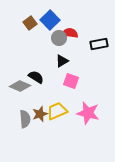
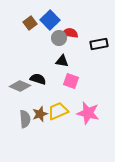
black triangle: rotated 40 degrees clockwise
black semicircle: moved 2 px right, 2 px down; rotated 14 degrees counterclockwise
yellow trapezoid: moved 1 px right
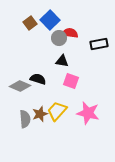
yellow trapezoid: moved 1 px left; rotated 25 degrees counterclockwise
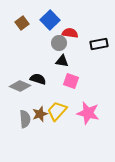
brown square: moved 8 px left
gray circle: moved 5 px down
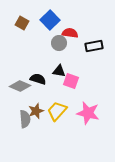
brown square: rotated 24 degrees counterclockwise
black rectangle: moved 5 px left, 2 px down
black triangle: moved 3 px left, 10 px down
brown star: moved 4 px left, 3 px up
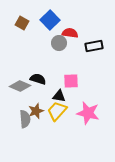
black triangle: moved 25 px down
pink square: rotated 21 degrees counterclockwise
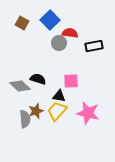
gray diamond: rotated 20 degrees clockwise
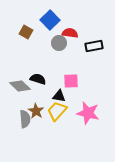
brown square: moved 4 px right, 9 px down
brown star: rotated 21 degrees counterclockwise
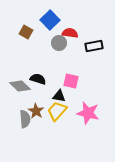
pink square: rotated 14 degrees clockwise
